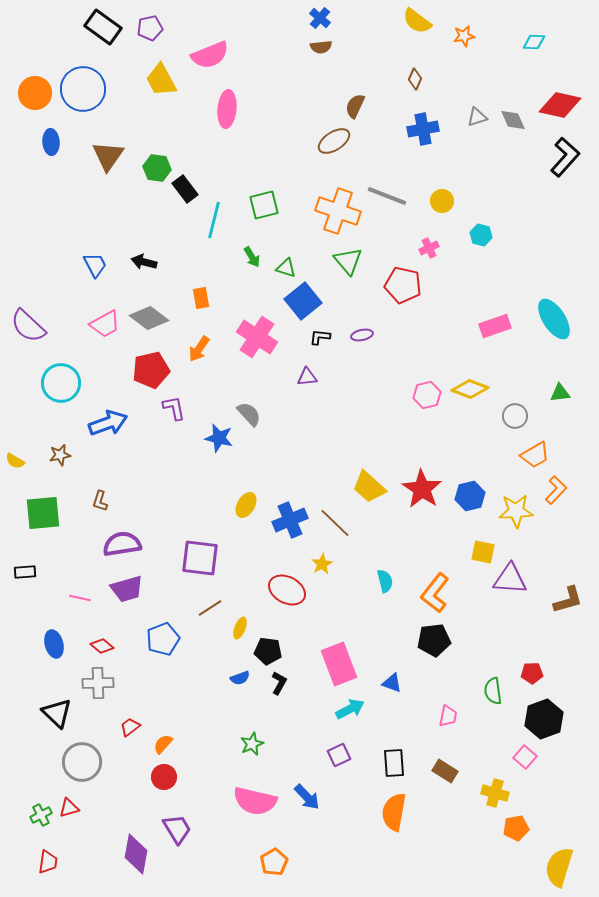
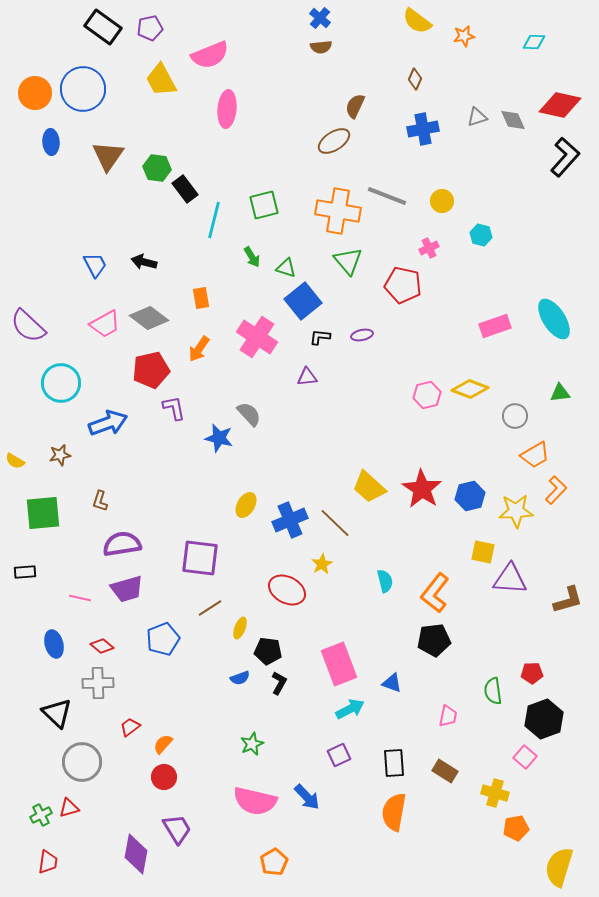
orange cross at (338, 211): rotated 9 degrees counterclockwise
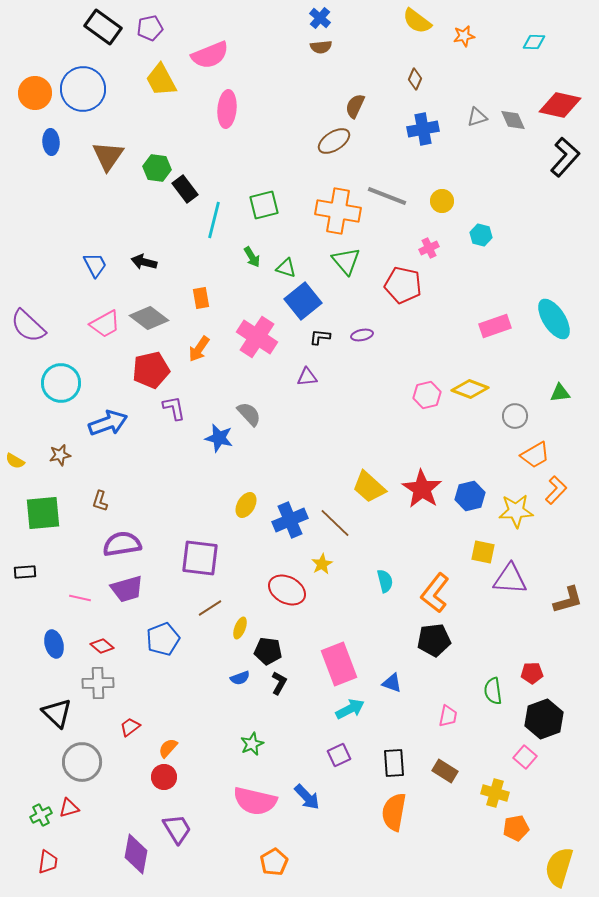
green triangle at (348, 261): moved 2 px left
orange semicircle at (163, 744): moved 5 px right, 4 px down
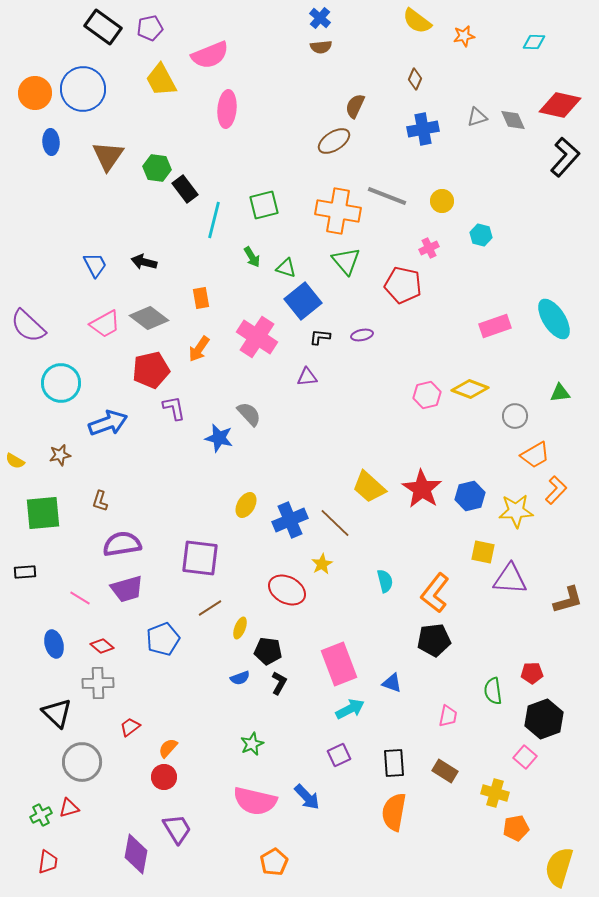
pink line at (80, 598): rotated 20 degrees clockwise
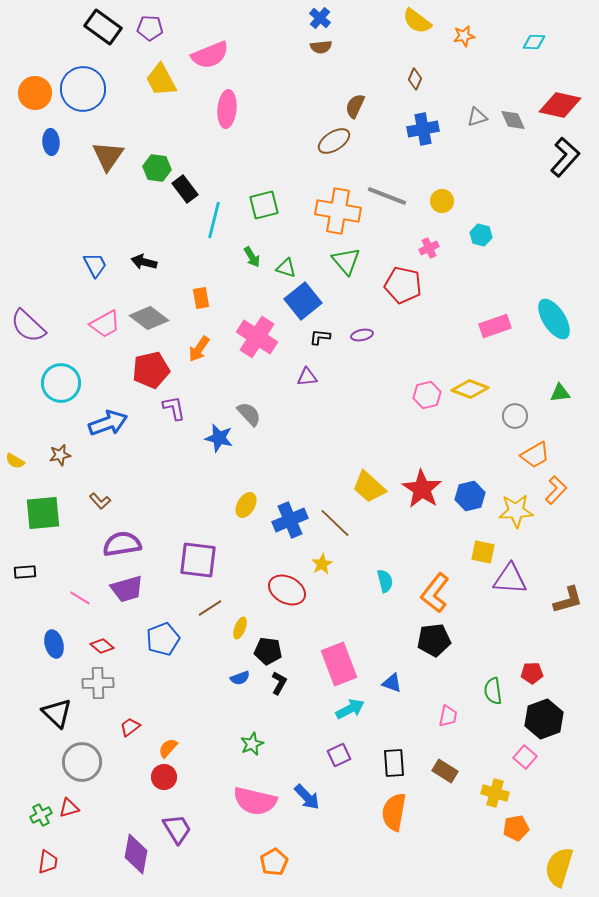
purple pentagon at (150, 28): rotated 15 degrees clockwise
brown L-shape at (100, 501): rotated 60 degrees counterclockwise
purple square at (200, 558): moved 2 px left, 2 px down
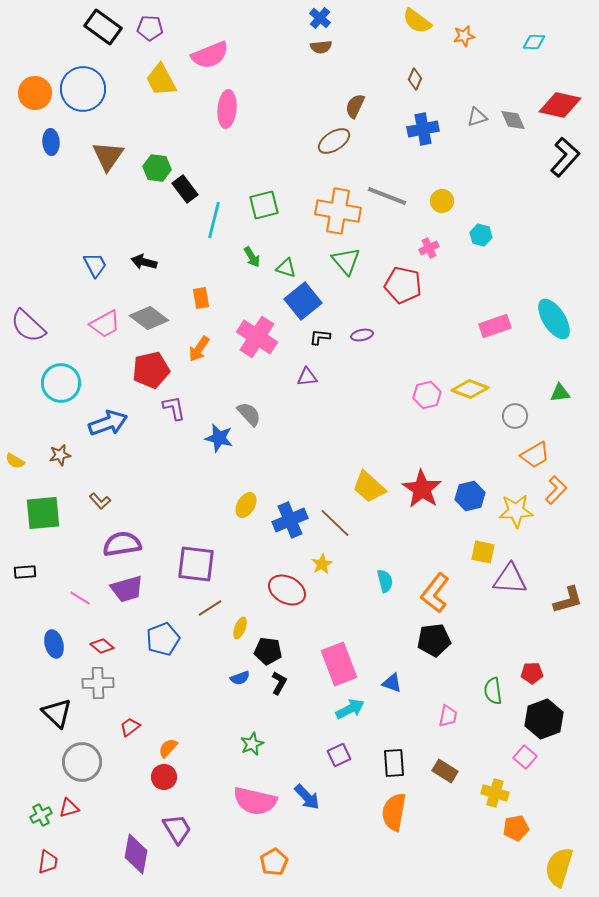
purple square at (198, 560): moved 2 px left, 4 px down
